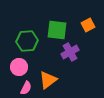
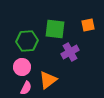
orange square: rotated 16 degrees clockwise
green square: moved 2 px left, 1 px up
pink circle: moved 3 px right
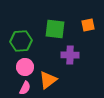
green hexagon: moved 6 px left
purple cross: moved 3 px down; rotated 30 degrees clockwise
pink circle: moved 3 px right
pink semicircle: moved 1 px left
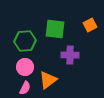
orange square: moved 2 px right; rotated 16 degrees counterclockwise
green hexagon: moved 4 px right
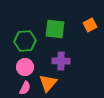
purple cross: moved 9 px left, 6 px down
orange triangle: moved 3 px down; rotated 12 degrees counterclockwise
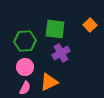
orange square: rotated 16 degrees counterclockwise
purple cross: moved 8 px up; rotated 30 degrees counterclockwise
orange triangle: moved 1 px right, 1 px up; rotated 24 degrees clockwise
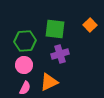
purple cross: moved 1 px left, 1 px down; rotated 12 degrees clockwise
pink circle: moved 1 px left, 2 px up
